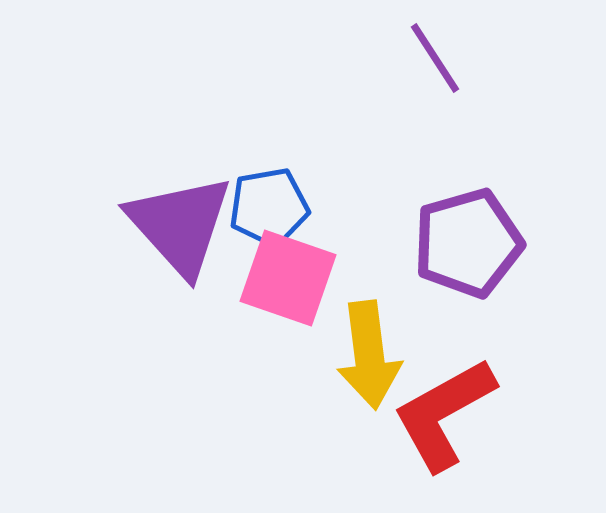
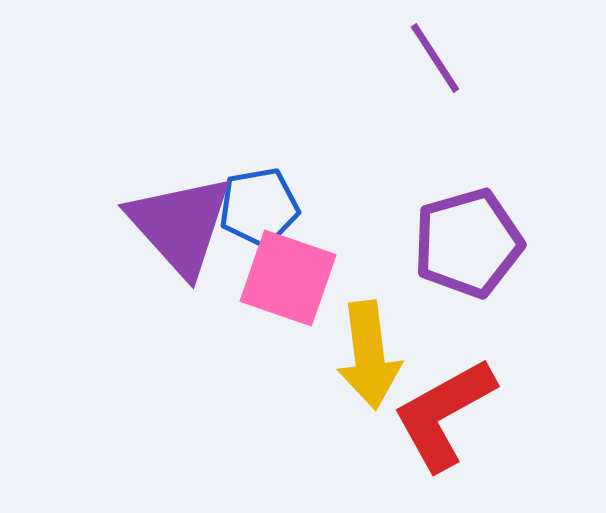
blue pentagon: moved 10 px left
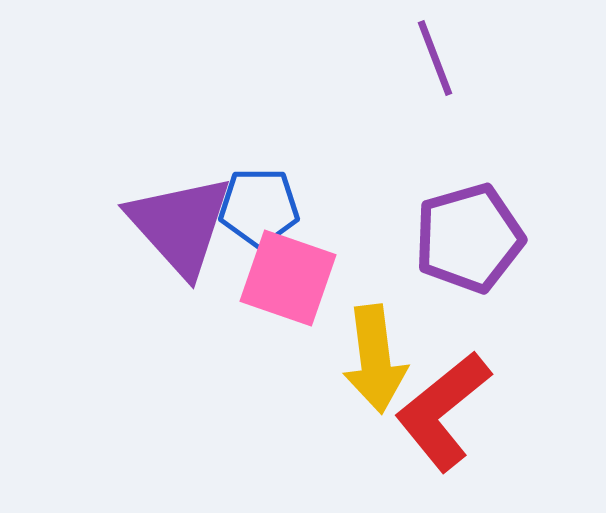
purple line: rotated 12 degrees clockwise
blue pentagon: rotated 10 degrees clockwise
purple pentagon: moved 1 px right, 5 px up
yellow arrow: moved 6 px right, 4 px down
red L-shape: moved 1 px left, 3 px up; rotated 10 degrees counterclockwise
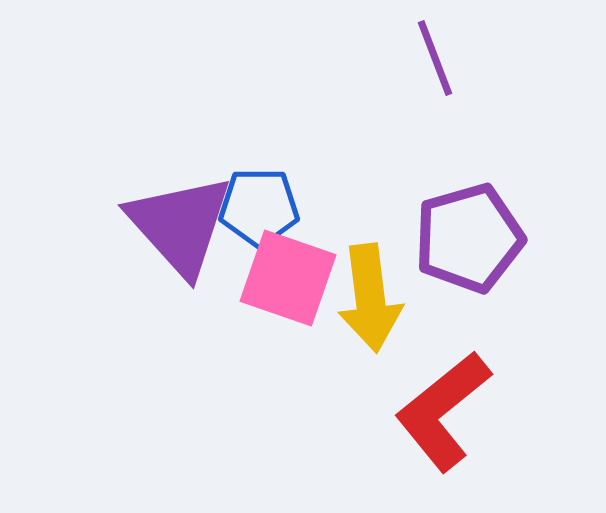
yellow arrow: moved 5 px left, 61 px up
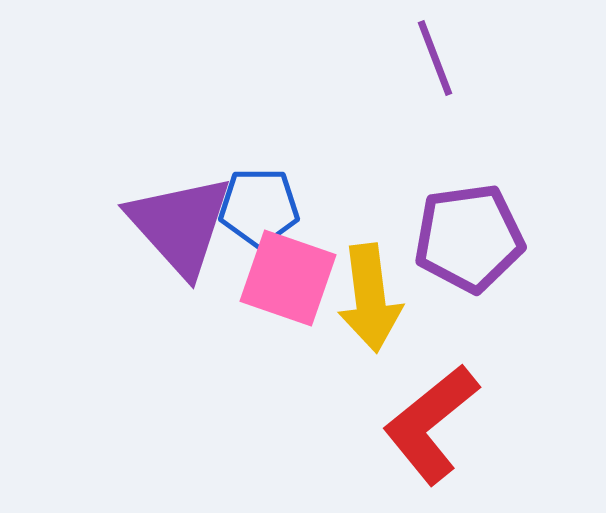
purple pentagon: rotated 8 degrees clockwise
red L-shape: moved 12 px left, 13 px down
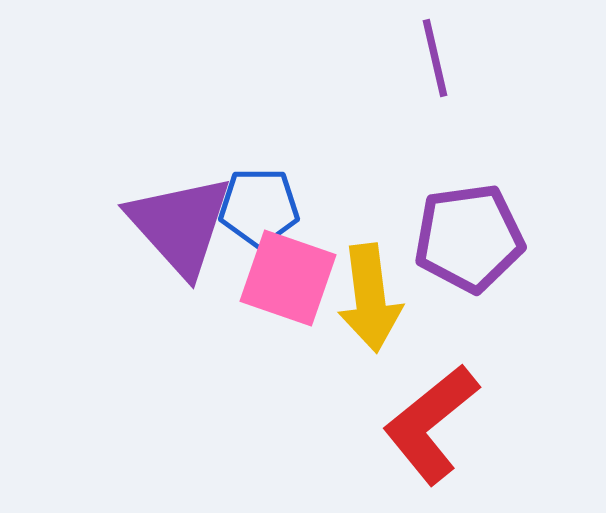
purple line: rotated 8 degrees clockwise
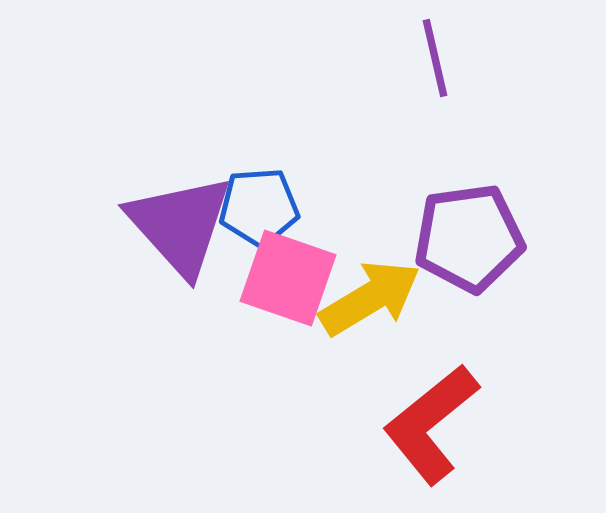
blue pentagon: rotated 4 degrees counterclockwise
yellow arrow: rotated 114 degrees counterclockwise
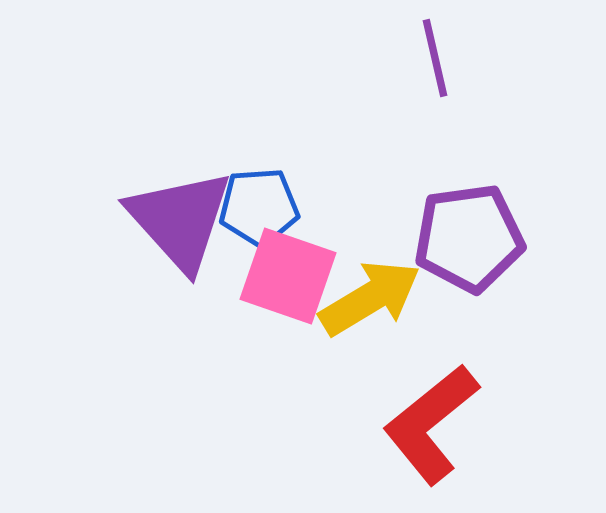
purple triangle: moved 5 px up
pink square: moved 2 px up
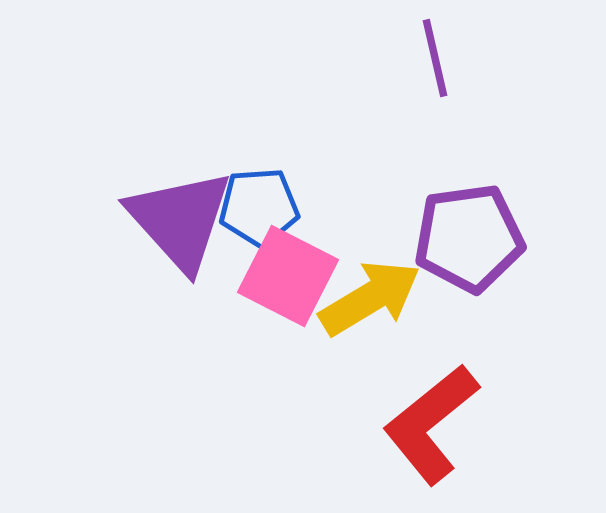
pink square: rotated 8 degrees clockwise
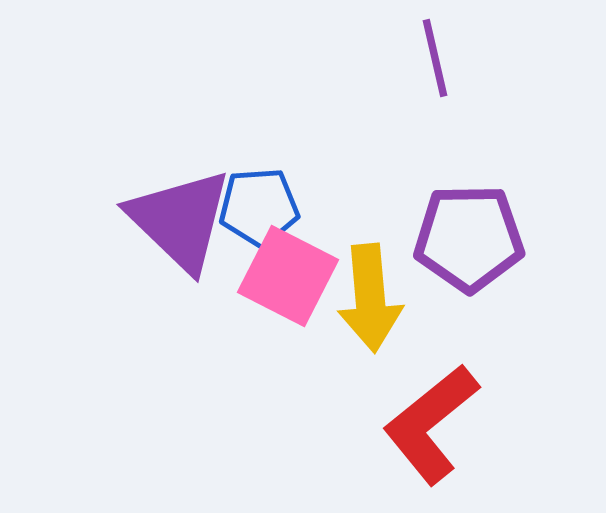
purple triangle: rotated 4 degrees counterclockwise
purple pentagon: rotated 7 degrees clockwise
yellow arrow: rotated 116 degrees clockwise
